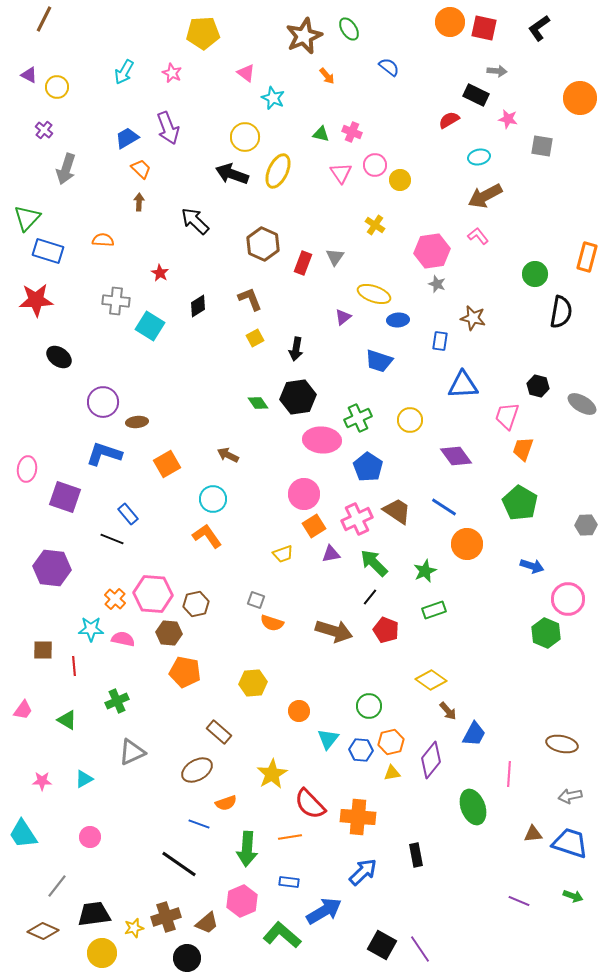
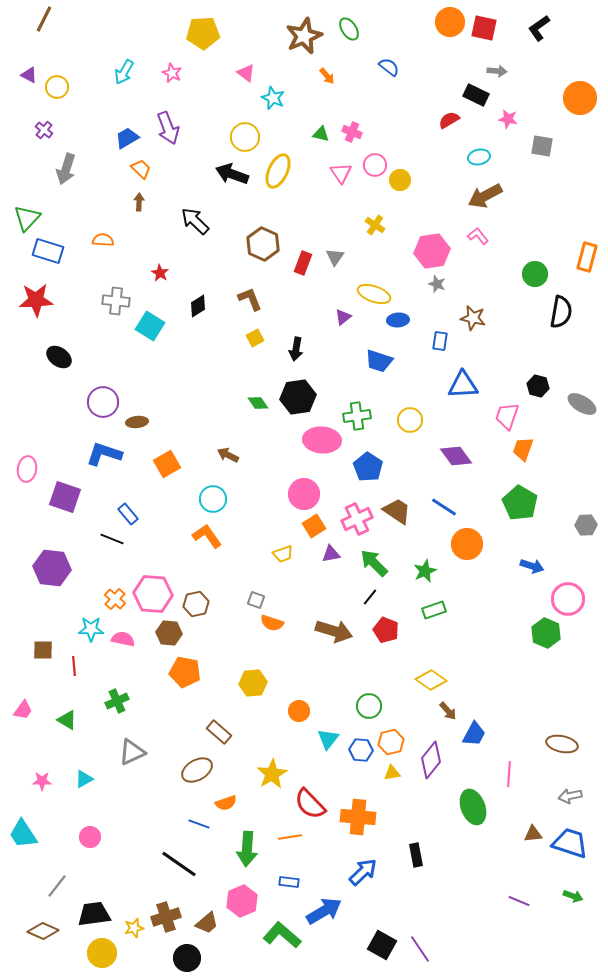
green cross at (358, 418): moved 1 px left, 2 px up; rotated 16 degrees clockwise
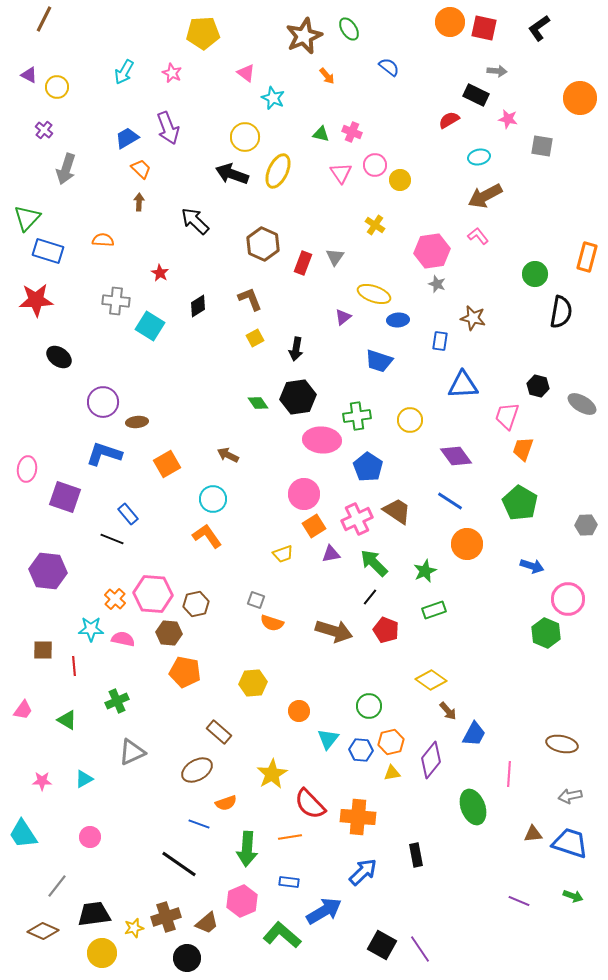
blue line at (444, 507): moved 6 px right, 6 px up
purple hexagon at (52, 568): moved 4 px left, 3 px down
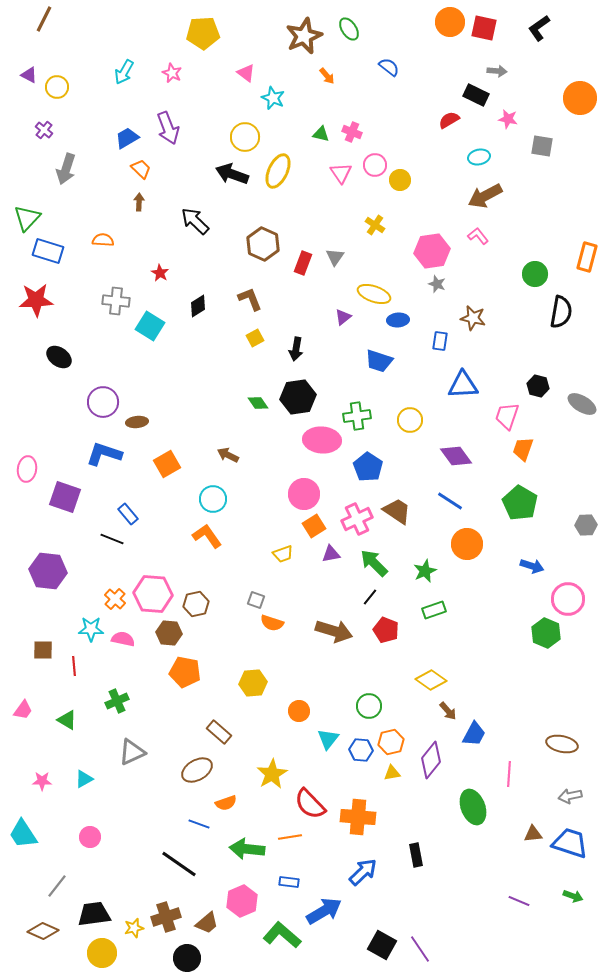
green arrow at (247, 849): rotated 92 degrees clockwise
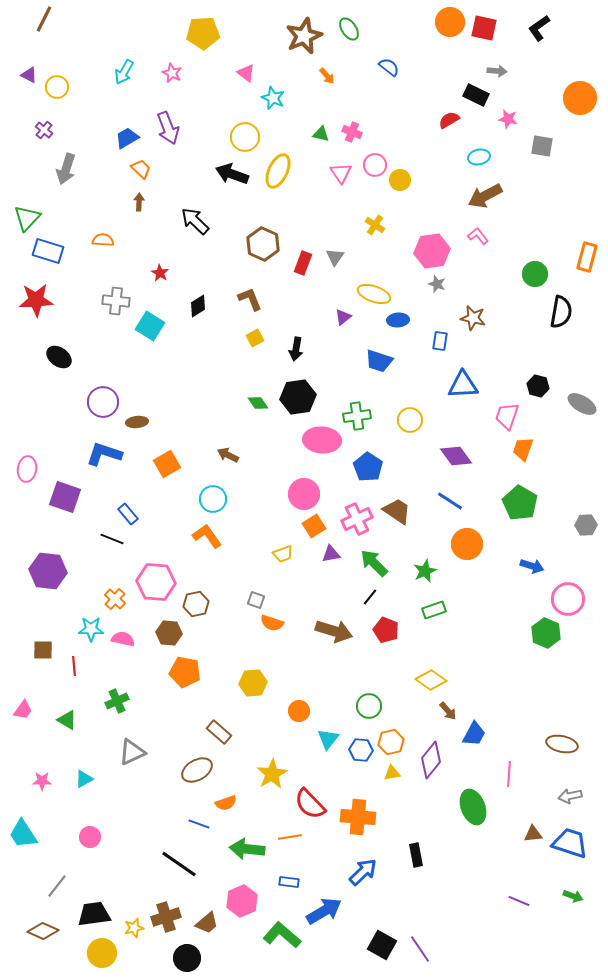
pink hexagon at (153, 594): moved 3 px right, 12 px up
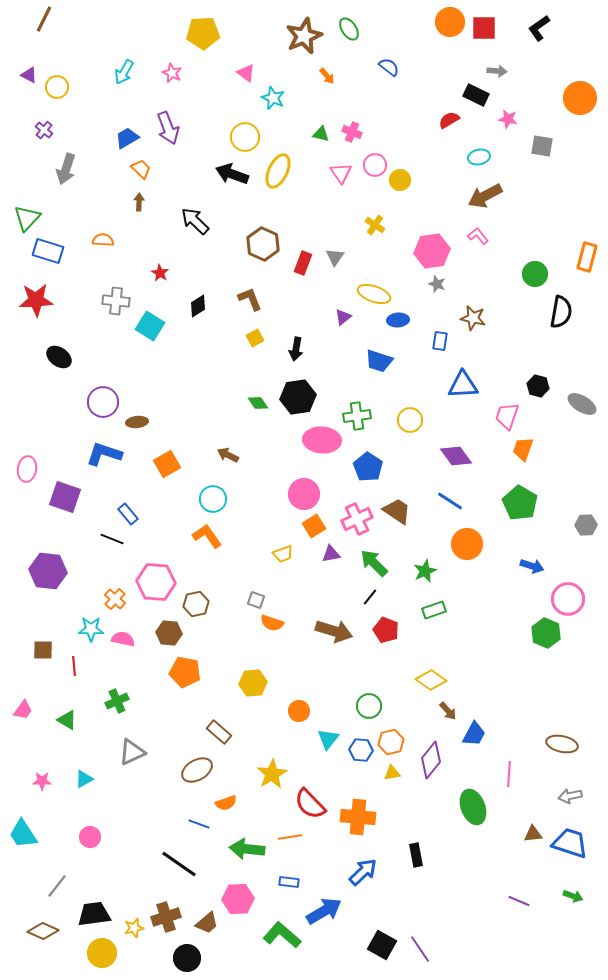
red square at (484, 28): rotated 12 degrees counterclockwise
pink hexagon at (242, 901): moved 4 px left, 2 px up; rotated 20 degrees clockwise
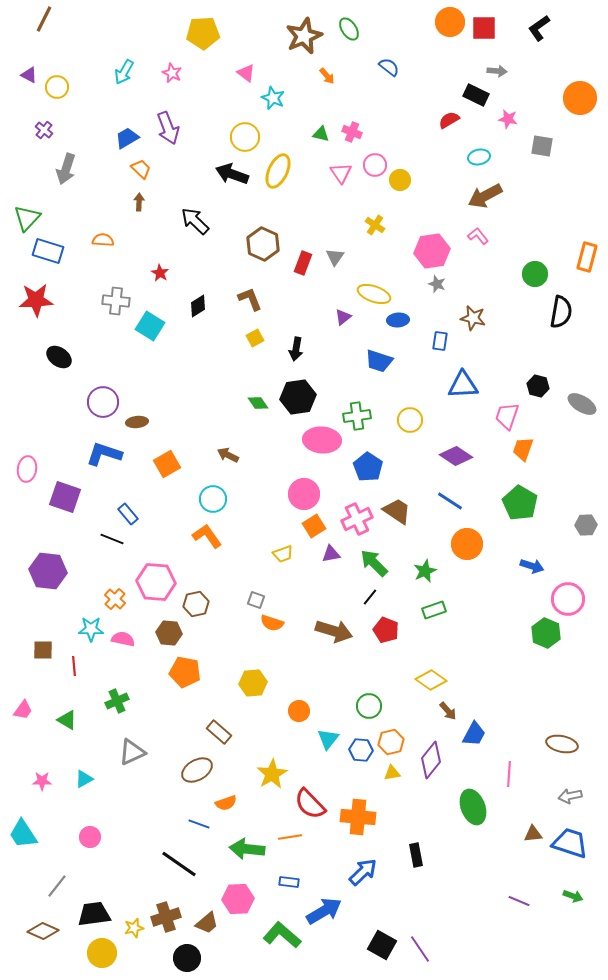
purple diamond at (456, 456): rotated 20 degrees counterclockwise
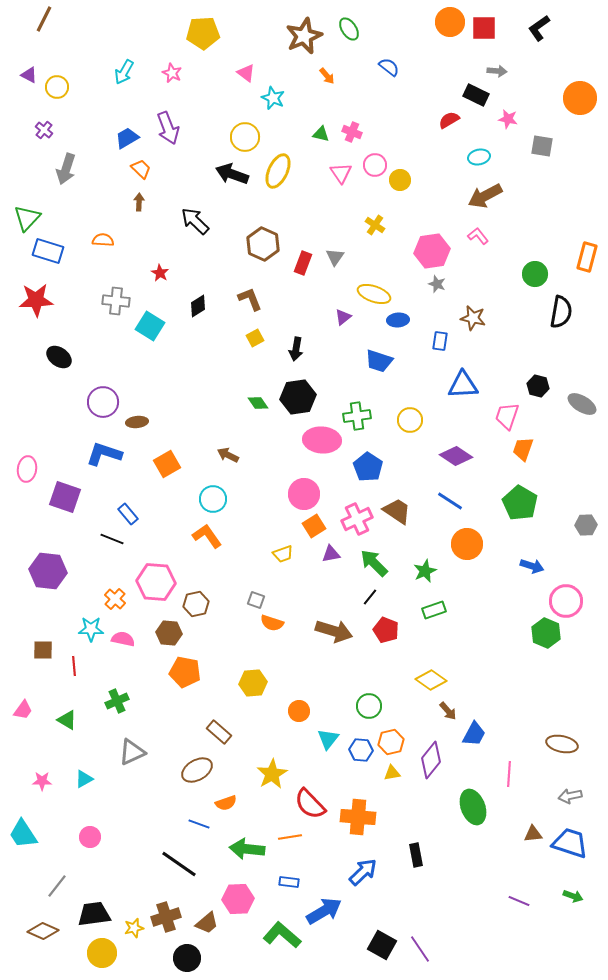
pink circle at (568, 599): moved 2 px left, 2 px down
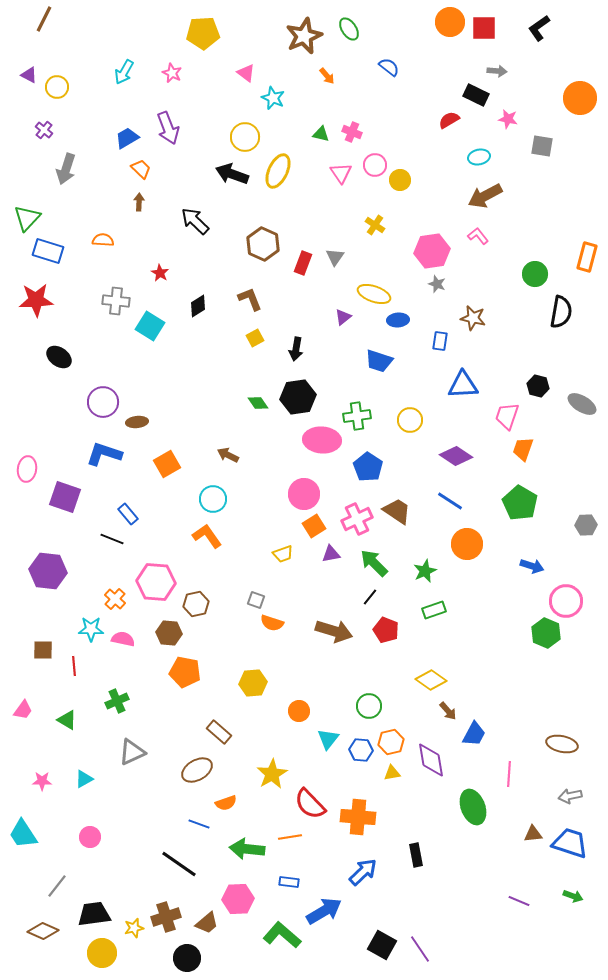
purple diamond at (431, 760): rotated 48 degrees counterclockwise
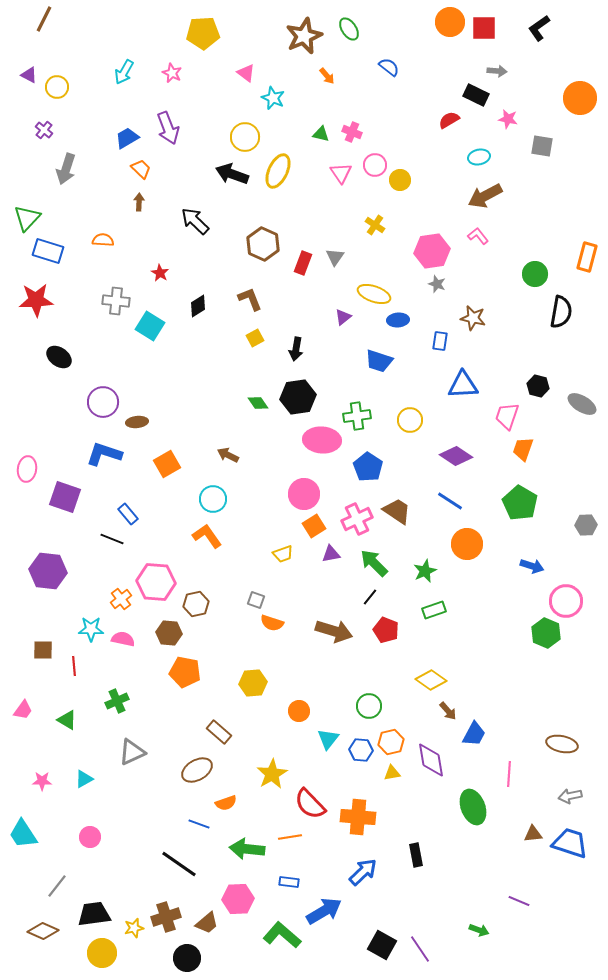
orange cross at (115, 599): moved 6 px right; rotated 10 degrees clockwise
green arrow at (573, 896): moved 94 px left, 34 px down
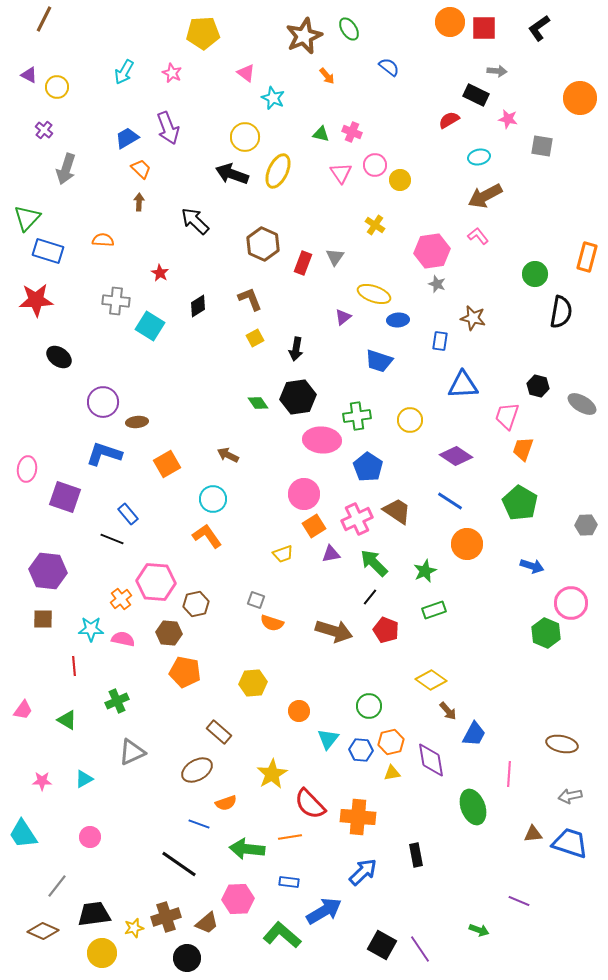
pink circle at (566, 601): moved 5 px right, 2 px down
brown square at (43, 650): moved 31 px up
